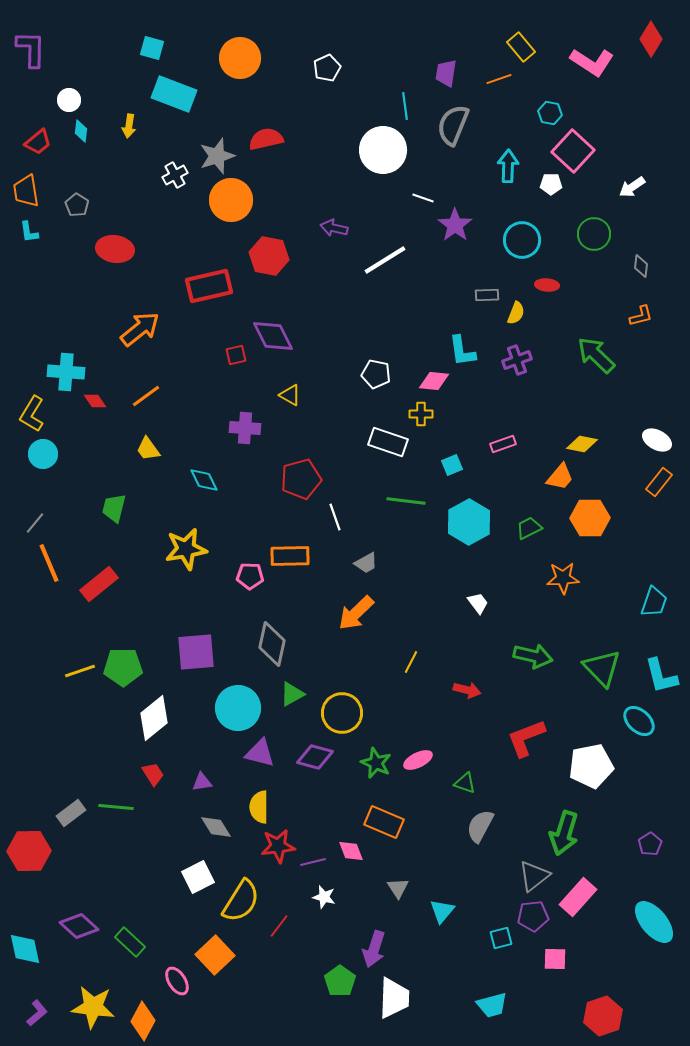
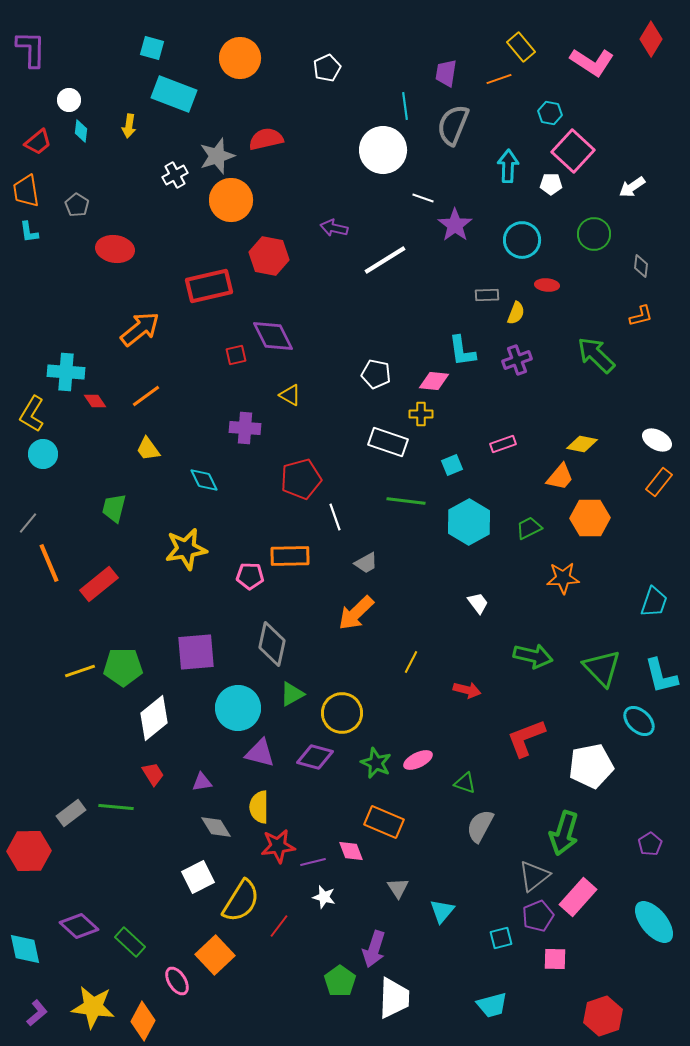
gray line at (35, 523): moved 7 px left
purple pentagon at (533, 916): moved 5 px right; rotated 16 degrees counterclockwise
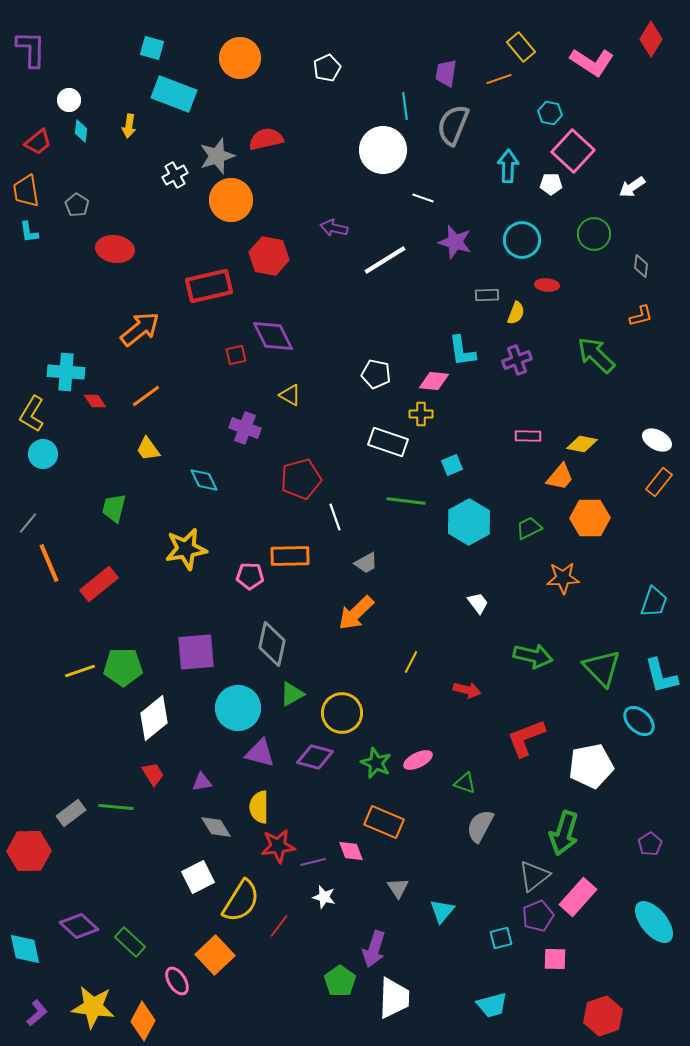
purple star at (455, 225): moved 17 px down; rotated 20 degrees counterclockwise
purple cross at (245, 428): rotated 16 degrees clockwise
pink rectangle at (503, 444): moved 25 px right, 8 px up; rotated 20 degrees clockwise
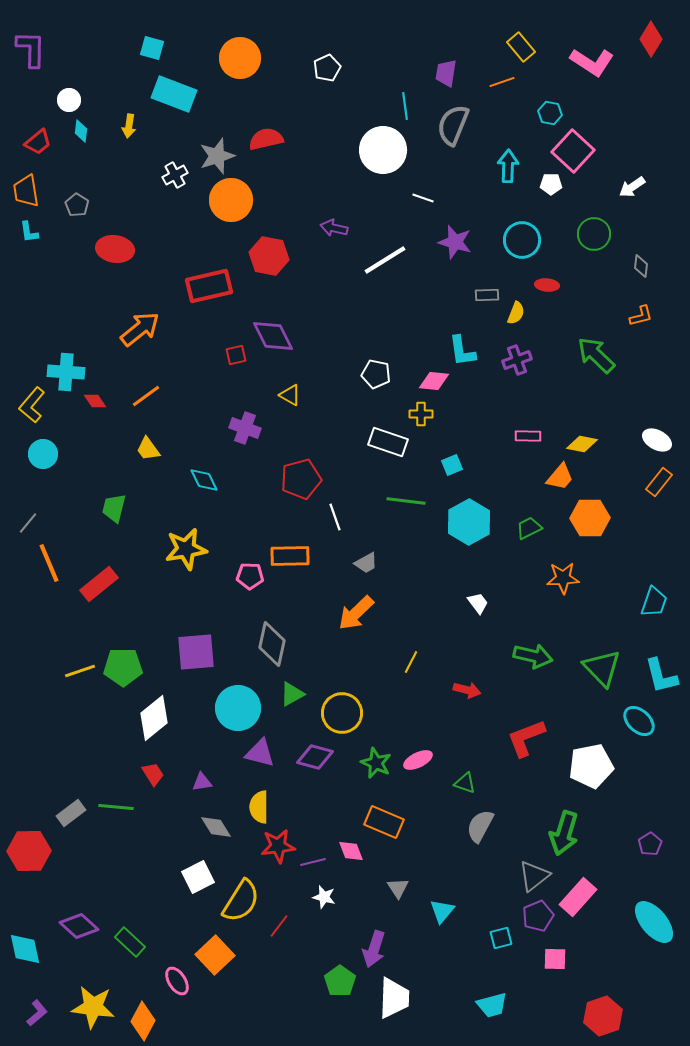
orange line at (499, 79): moved 3 px right, 3 px down
yellow L-shape at (32, 414): moved 9 px up; rotated 9 degrees clockwise
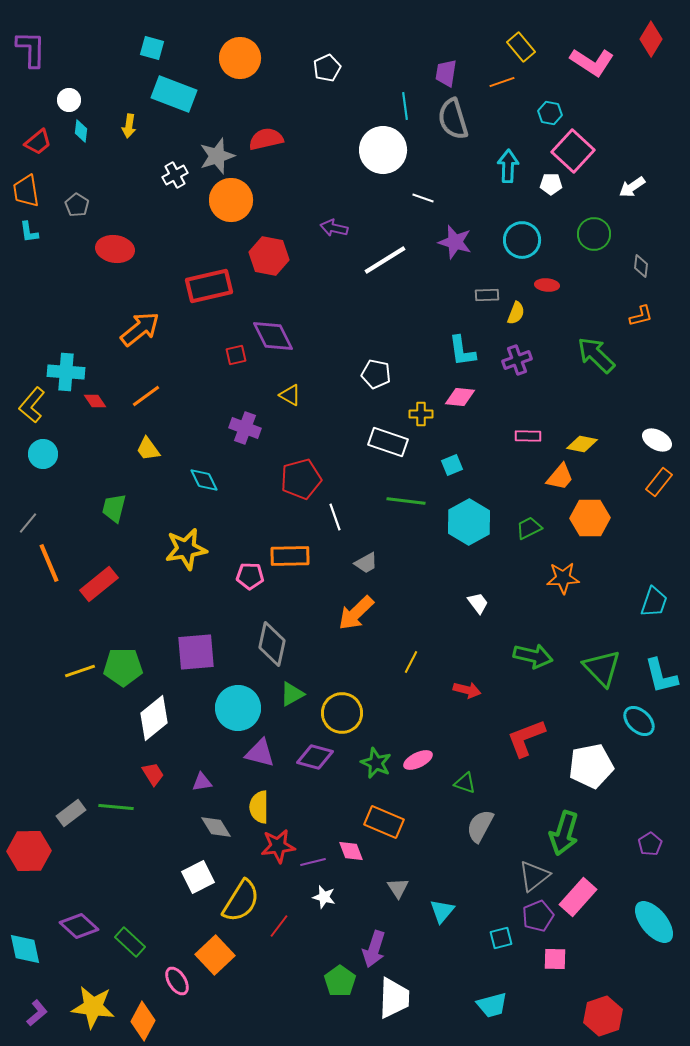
gray semicircle at (453, 125): moved 6 px up; rotated 39 degrees counterclockwise
pink diamond at (434, 381): moved 26 px right, 16 px down
